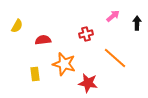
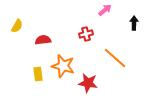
pink arrow: moved 8 px left, 6 px up
black arrow: moved 3 px left
orange star: moved 1 px left, 2 px down
yellow rectangle: moved 3 px right
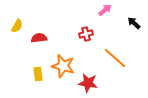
black arrow: rotated 48 degrees counterclockwise
red semicircle: moved 4 px left, 2 px up
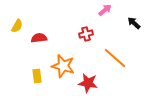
yellow rectangle: moved 1 px left, 2 px down
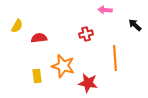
pink arrow: rotated 136 degrees counterclockwise
black arrow: moved 1 px right, 2 px down
orange line: rotated 45 degrees clockwise
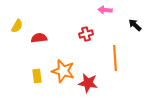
orange star: moved 5 px down
